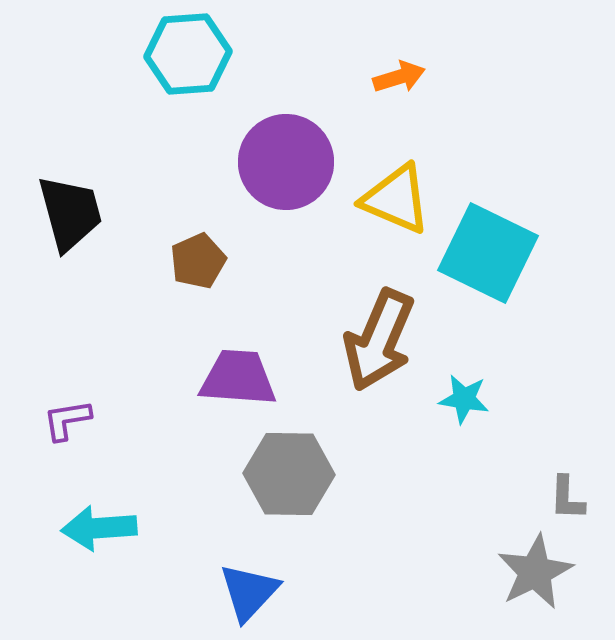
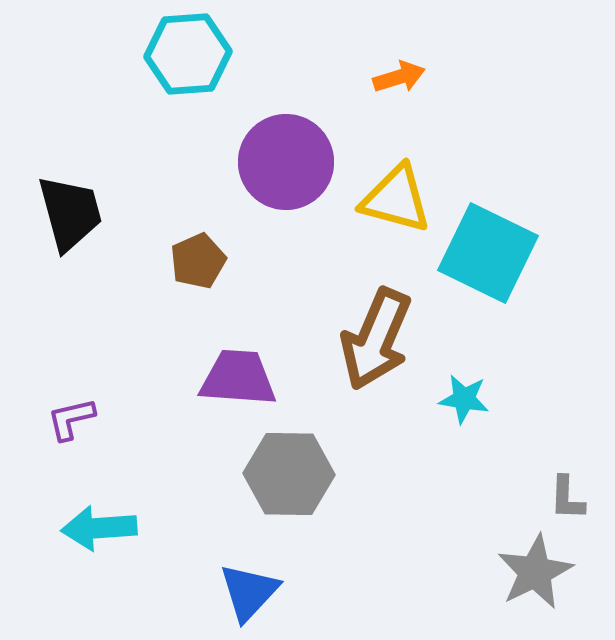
yellow triangle: rotated 8 degrees counterclockwise
brown arrow: moved 3 px left, 1 px up
purple L-shape: moved 4 px right, 1 px up; rotated 4 degrees counterclockwise
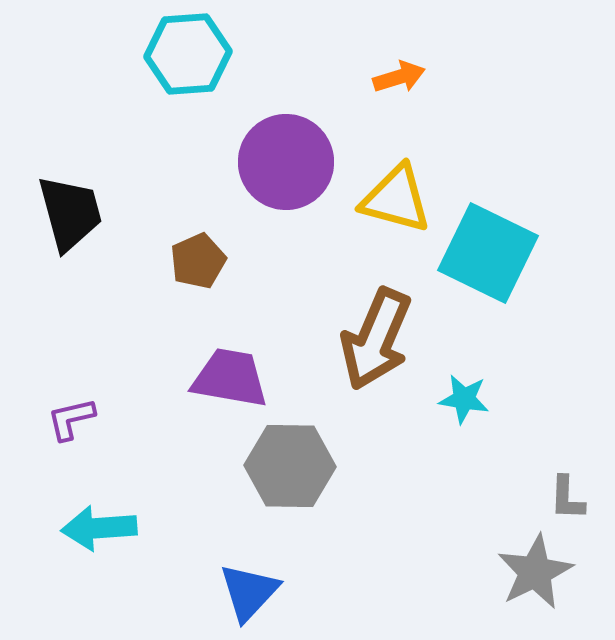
purple trapezoid: moved 8 px left; rotated 6 degrees clockwise
gray hexagon: moved 1 px right, 8 px up
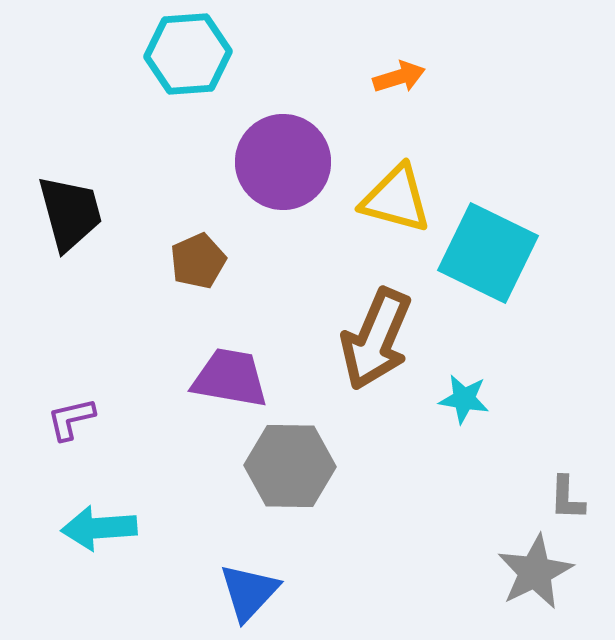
purple circle: moved 3 px left
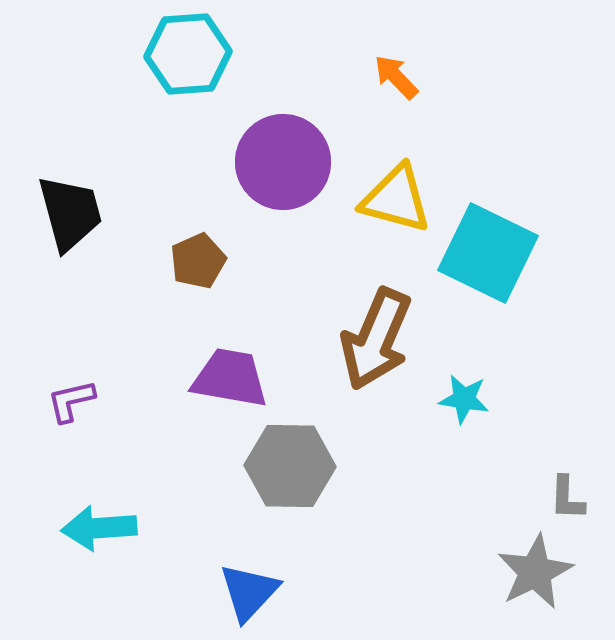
orange arrow: moved 3 px left; rotated 117 degrees counterclockwise
purple L-shape: moved 18 px up
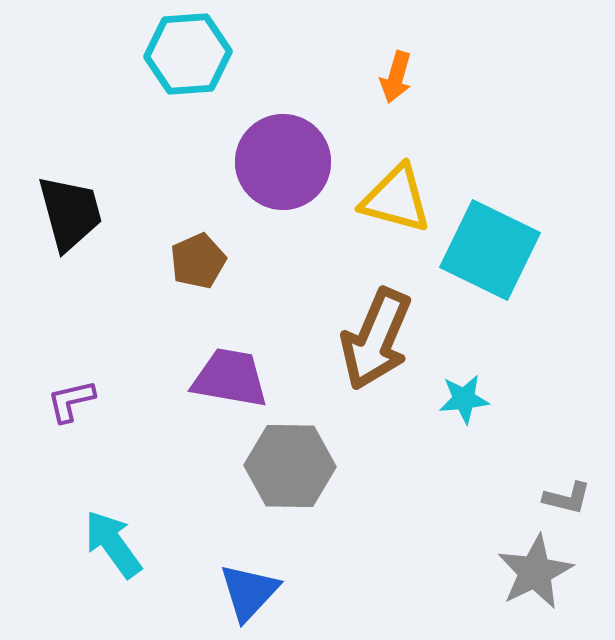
orange arrow: rotated 120 degrees counterclockwise
cyan square: moved 2 px right, 3 px up
cyan star: rotated 15 degrees counterclockwise
gray L-shape: rotated 78 degrees counterclockwise
cyan arrow: moved 14 px right, 16 px down; rotated 58 degrees clockwise
